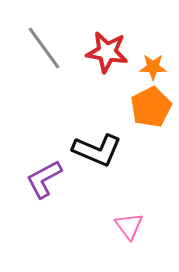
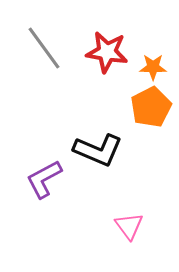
black L-shape: moved 1 px right
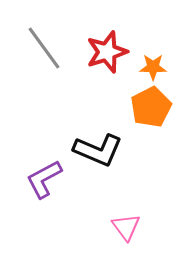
red star: rotated 27 degrees counterclockwise
pink triangle: moved 3 px left, 1 px down
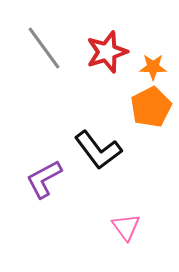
black L-shape: rotated 30 degrees clockwise
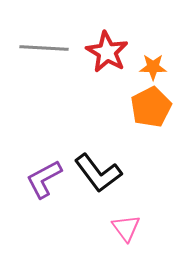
gray line: rotated 51 degrees counterclockwise
red star: rotated 24 degrees counterclockwise
black L-shape: moved 23 px down
pink triangle: moved 1 px down
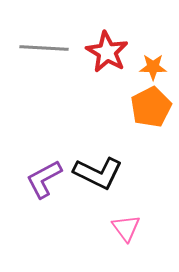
black L-shape: rotated 27 degrees counterclockwise
